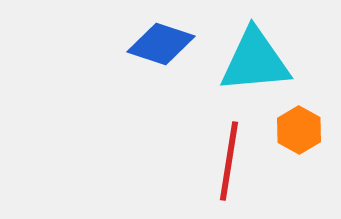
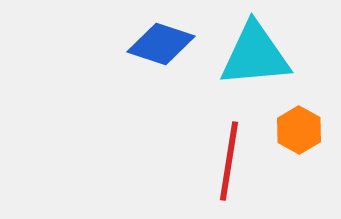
cyan triangle: moved 6 px up
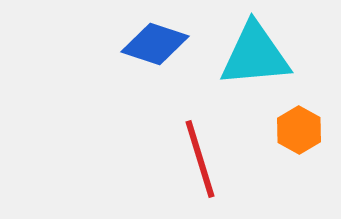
blue diamond: moved 6 px left
red line: moved 29 px left, 2 px up; rotated 26 degrees counterclockwise
